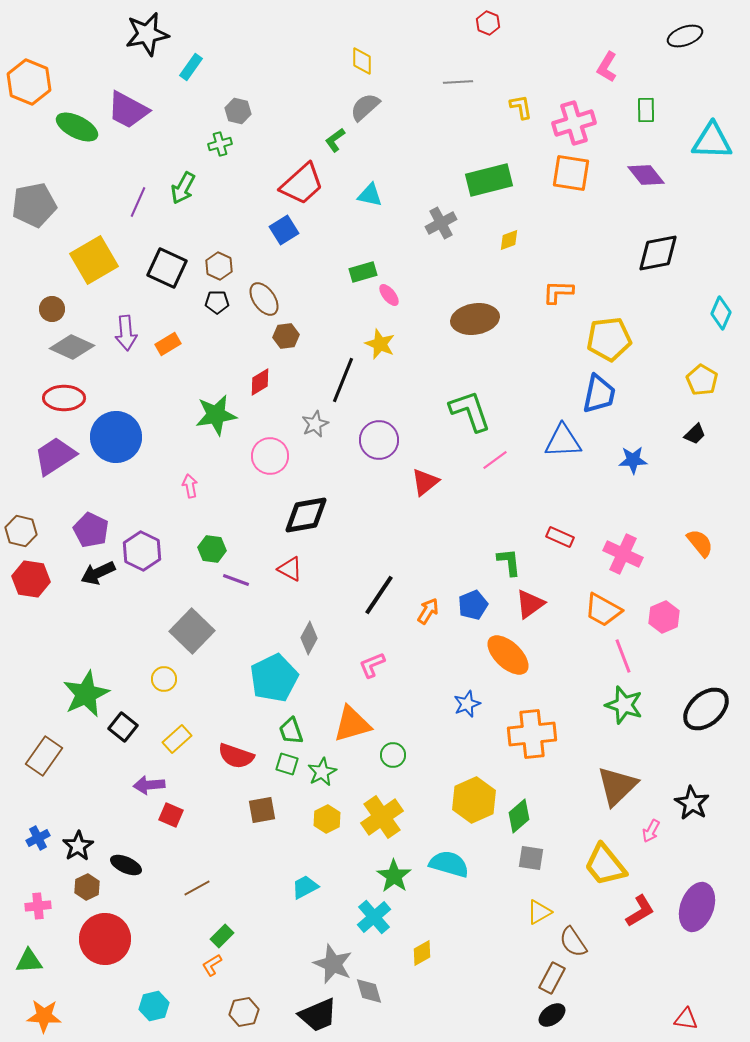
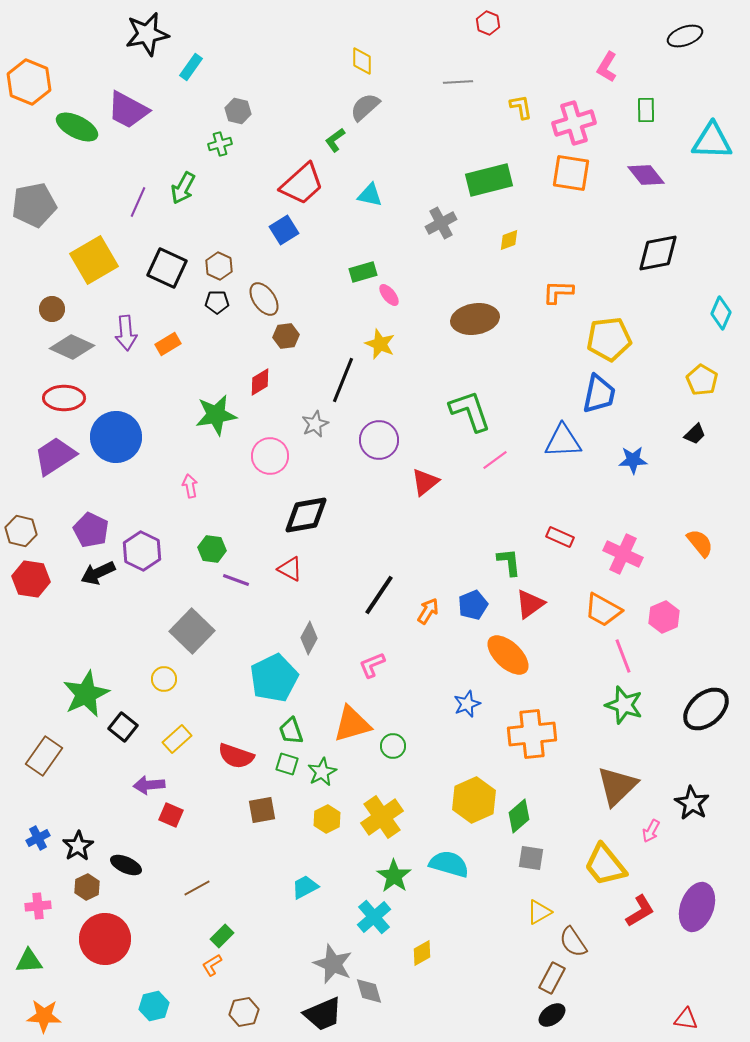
green circle at (393, 755): moved 9 px up
black trapezoid at (318, 1015): moved 5 px right, 1 px up
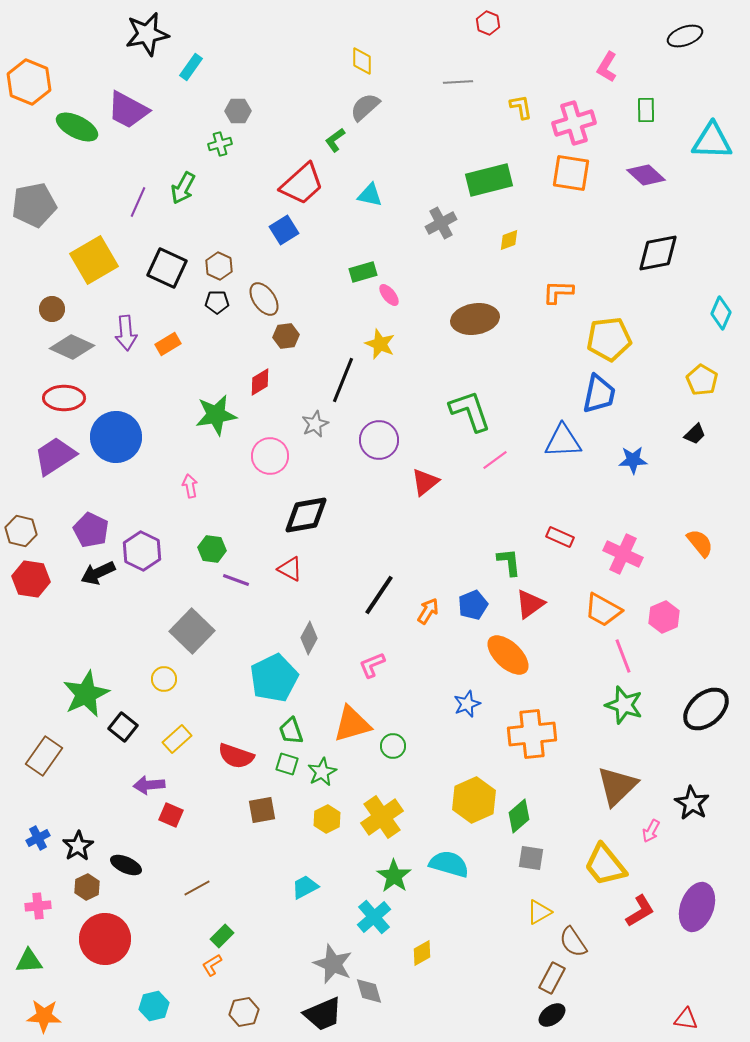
gray hexagon at (238, 111): rotated 15 degrees counterclockwise
purple diamond at (646, 175): rotated 9 degrees counterclockwise
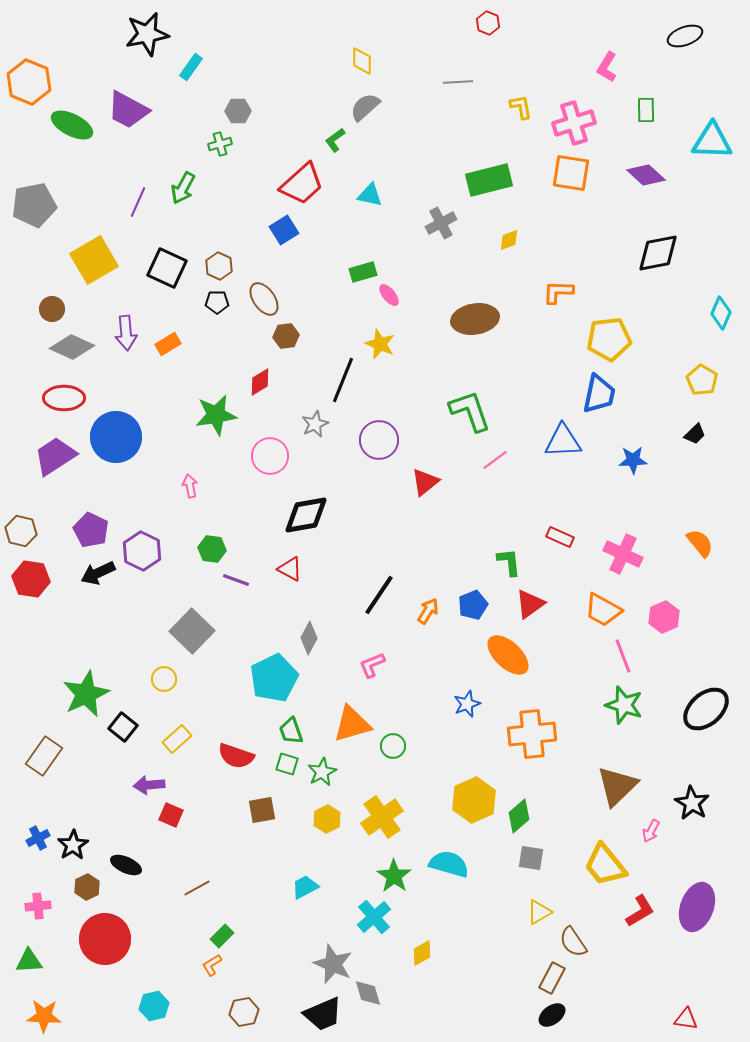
green ellipse at (77, 127): moved 5 px left, 2 px up
black star at (78, 846): moved 5 px left, 1 px up
gray diamond at (369, 991): moved 1 px left, 2 px down
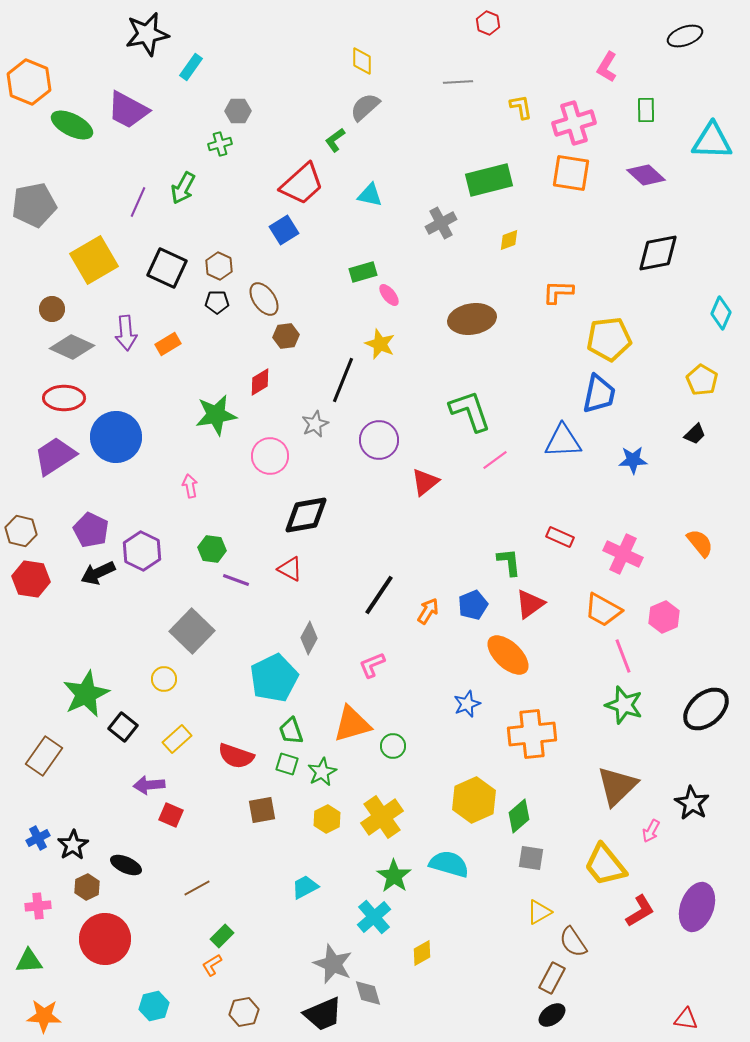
brown ellipse at (475, 319): moved 3 px left
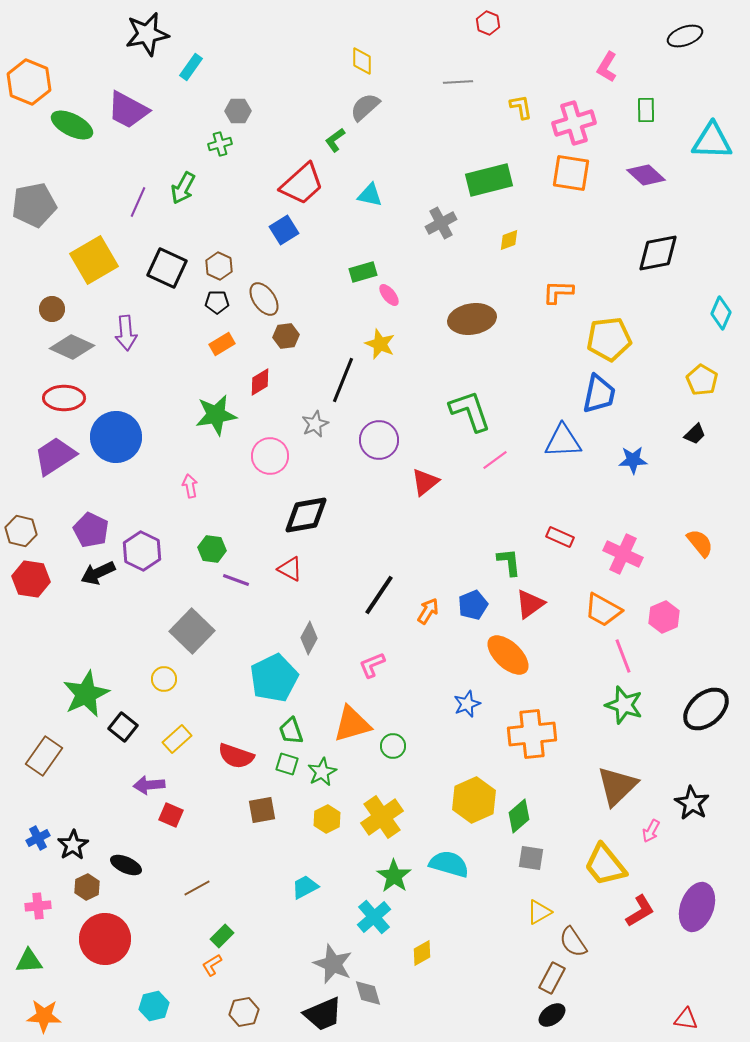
orange rectangle at (168, 344): moved 54 px right
